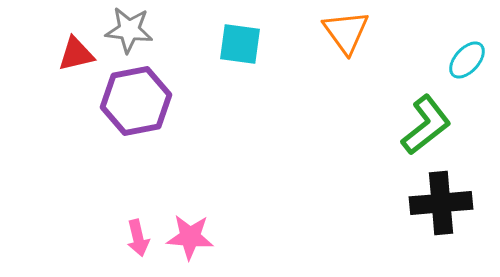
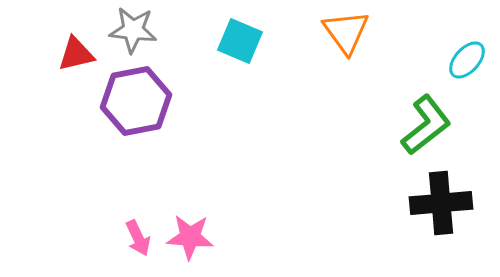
gray star: moved 4 px right
cyan square: moved 3 px up; rotated 15 degrees clockwise
pink arrow: rotated 12 degrees counterclockwise
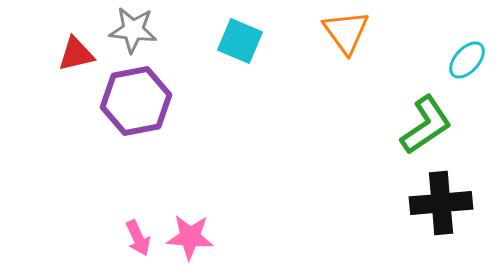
green L-shape: rotated 4 degrees clockwise
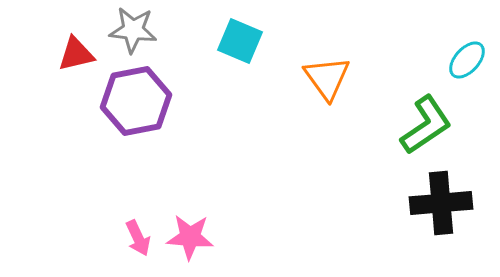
orange triangle: moved 19 px left, 46 px down
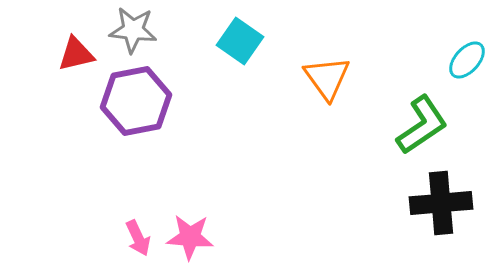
cyan square: rotated 12 degrees clockwise
green L-shape: moved 4 px left
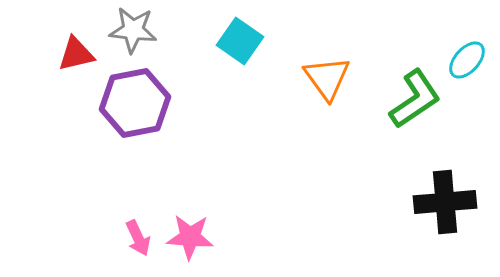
purple hexagon: moved 1 px left, 2 px down
green L-shape: moved 7 px left, 26 px up
black cross: moved 4 px right, 1 px up
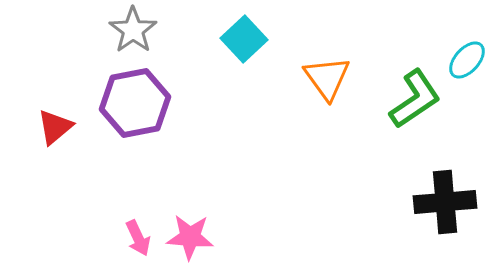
gray star: rotated 30 degrees clockwise
cyan square: moved 4 px right, 2 px up; rotated 12 degrees clockwise
red triangle: moved 21 px left, 73 px down; rotated 27 degrees counterclockwise
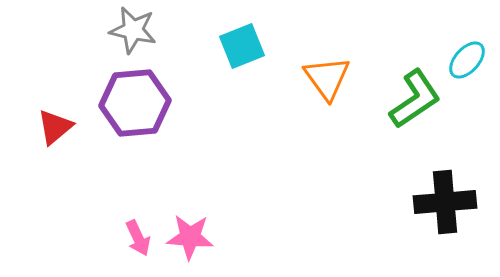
gray star: rotated 24 degrees counterclockwise
cyan square: moved 2 px left, 7 px down; rotated 21 degrees clockwise
purple hexagon: rotated 6 degrees clockwise
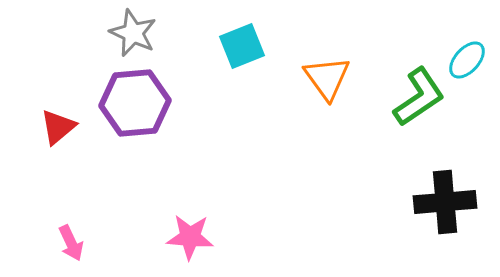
gray star: moved 3 px down; rotated 12 degrees clockwise
green L-shape: moved 4 px right, 2 px up
red triangle: moved 3 px right
pink arrow: moved 67 px left, 5 px down
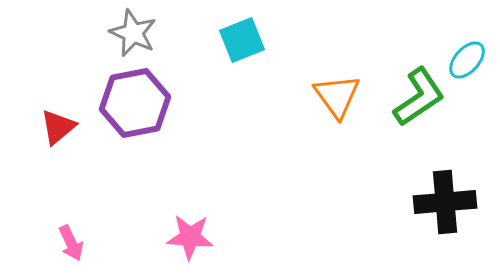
cyan square: moved 6 px up
orange triangle: moved 10 px right, 18 px down
purple hexagon: rotated 6 degrees counterclockwise
